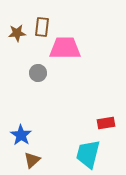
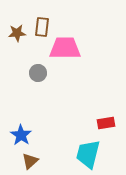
brown triangle: moved 2 px left, 1 px down
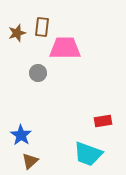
brown star: rotated 12 degrees counterclockwise
red rectangle: moved 3 px left, 2 px up
cyan trapezoid: rotated 84 degrees counterclockwise
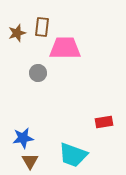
red rectangle: moved 1 px right, 1 px down
blue star: moved 2 px right, 3 px down; rotated 30 degrees clockwise
cyan trapezoid: moved 15 px left, 1 px down
brown triangle: rotated 18 degrees counterclockwise
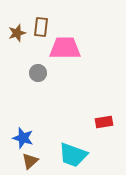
brown rectangle: moved 1 px left
blue star: rotated 25 degrees clockwise
brown triangle: rotated 18 degrees clockwise
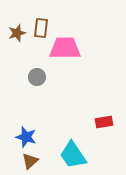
brown rectangle: moved 1 px down
gray circle: moved 1 px left, 4 px down
blue star: moved 3 px right, 1 px up
cyan trapezoid: rotated 36 degrees clockwise
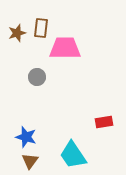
brown triangle: rotated 12 degrees counterclockwise
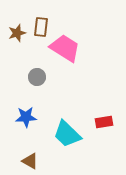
brown rectangle: moved 1 px up
pink trapezoid: rotated 32 degrees clockwise
blue star: moved 20 px up; rotated 20 degrees counterclockwise
cyan trapezoid: moved 6 px left, 21 px up; rotated 12 degrees counterclockwise
brown triangle: rotated 36 degrees counterclockwise
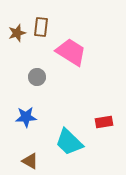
pink trapezoid: moved 6 px right, 4 px down
cyan trapezoid: moved 2 px right, 8 px down
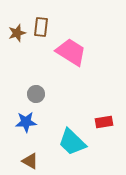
gray circle: moved 1 px left, 17 px down
blue star: moved 5 px down
cyan trapezoid: moved 3 px right
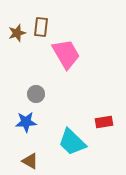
pink trapezoid: moved 5 px left, 2 px down; rotated 28 degrees clockwise
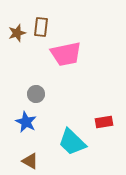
pink trapezoid: rotated 108 degrees clockwise
blue star: rotated 30 degrees clockwise
